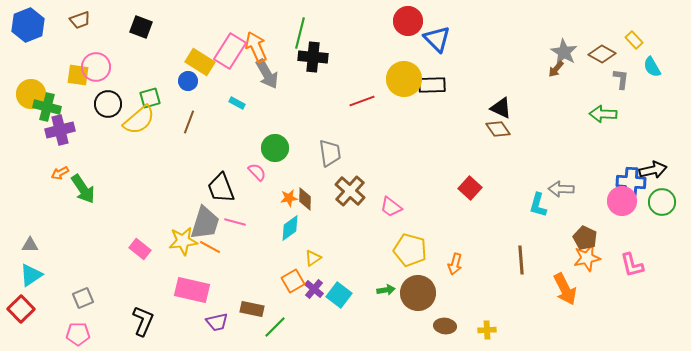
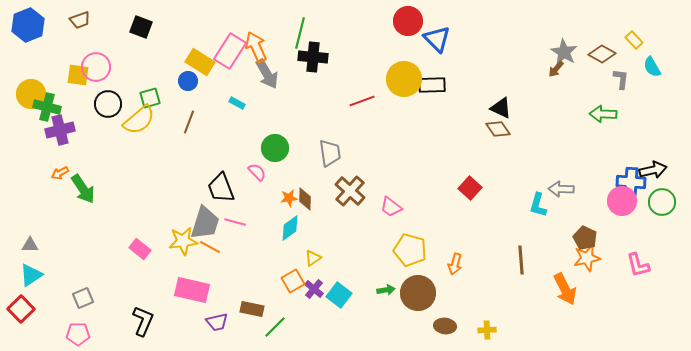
pink L-shape at (632, 265): moved 6 px right
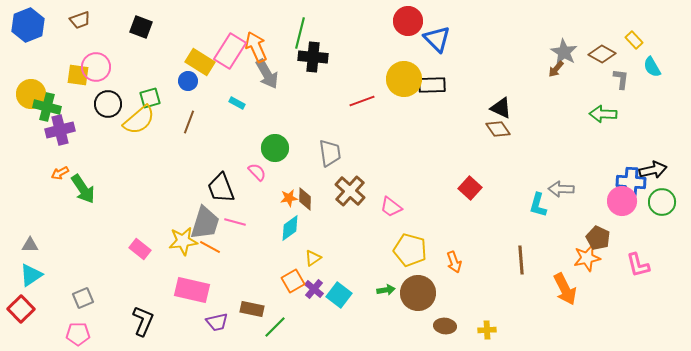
brown pentagon at (585, 238): moved 13 px right
orange arrow at (455, 264): moved 1 px left, 2 px up; rotated 35 degrees counterclockwise
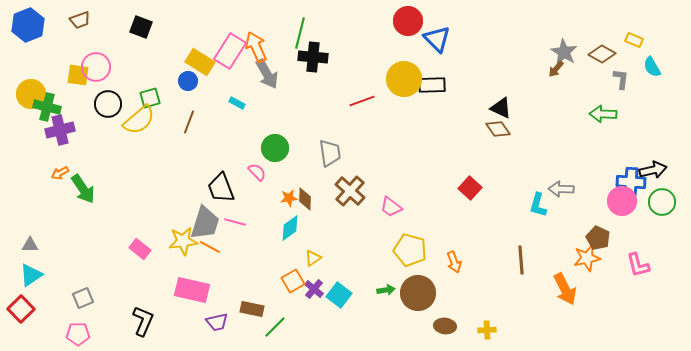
yellow rectangle at (634, 40): rotated 24 degrees counterclockwise
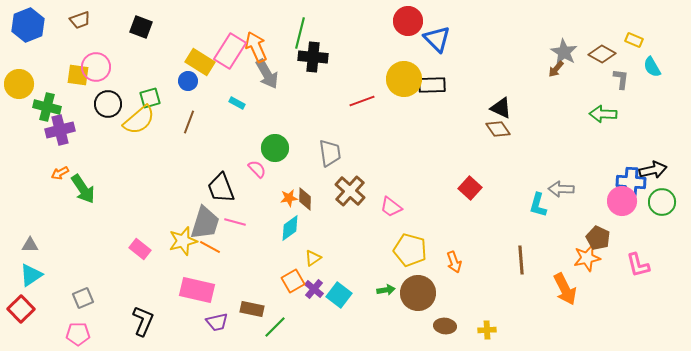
yellow circle at (31, 94): moved 12 px left, 10 px up
pink semicircle at (257, 172): moved 3 px up
yellow star at (183, 241): rotated 8 degrees counterclockwise
pink rectangle at (192, 290): moved 5 px right
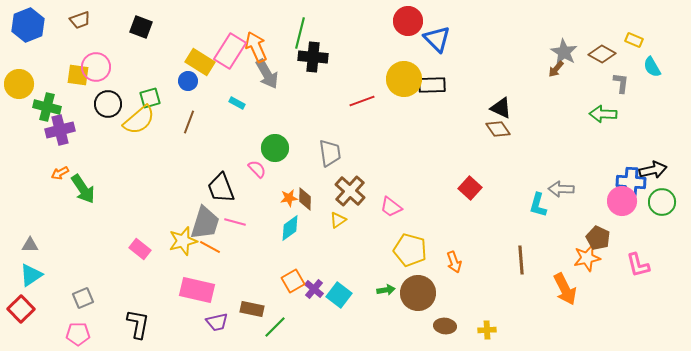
gray L-shape at (621, 79): moved 4 px down
yellow triangle at (313, 258): moved 25 px right, 38 px up
black L-shape at (143, 321): moved 5 px left, 3 px down; rotated 12 degrees counterclockwise
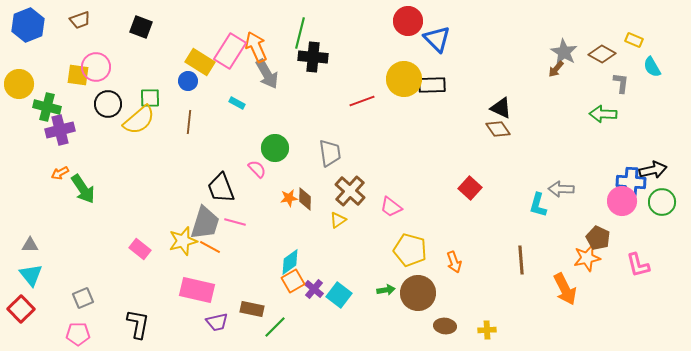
green square at (150, 98): rotated 15 degrees clockwise
brown line at (189, 122): rotated 15 degrees counterclockwise
cyan diamond at (290, 228): moved 34 px down
cyan triangle at (31, 275): rotated 35 degrees counterclockwise
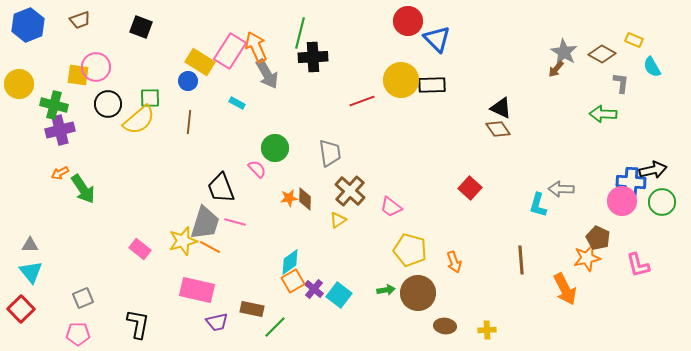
black cross at (313, 57): rotated 8 degrees counterclockwise
yellow circle at (404, 79): moved 3 px left, 1 px down
green cross at (47, 107): moved 7 px right, 2 px up
cyan triangle at (31, 275): moved 3 px up
